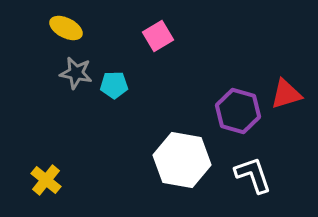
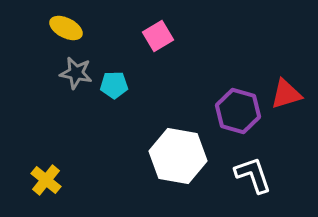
white hexagon: moved 4 px left, 4 px up
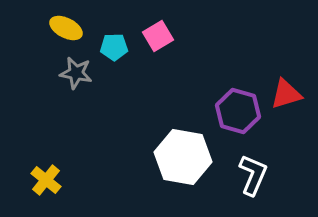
cyan pentagon: moved 38 px up
white hexagon: moved 5 px right, 1 px down
white L-shape: rotated 42 degrees clockwise
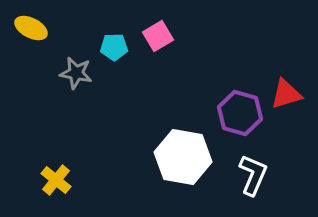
yellow ellipse: moved 35 px left
purple hexagon: moved 2 px right, 2 px down
yellow cross: moved 10 px right
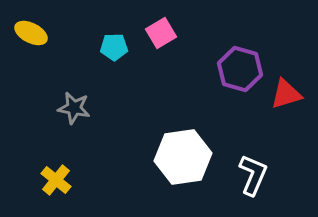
yellow ellipse: moved 5 px down
pink square: moved 3 px right, 3 px up
gray star: moved 2 px left, 35 px down
purple hexagon: moved 44 px up
white hexagon: rotated 18 degrees counterclockwise
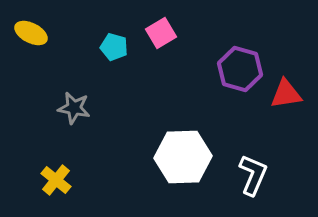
cyan pentagon: rotated 16 degrees clockwise
red triangle: rotated 8 degrees clockwise
white hexagon: rotated 6 degrees clockwise
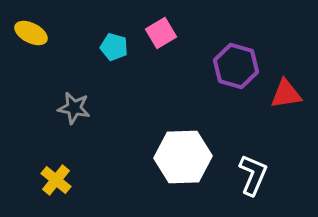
purple hexagon: moved 4 px left, 3 px up
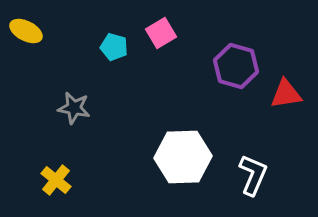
yellow ellipse: moved 5 px left, 2 px up
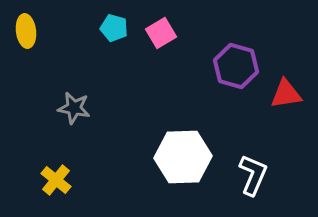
yellow ellipse: rotated 56 degrees clockwise
cyan pentagon: moved 19 px up
